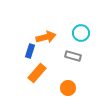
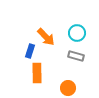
cyan circle: moved 4 px left
orange arrow: rotated 60 degrees clockwise
gray rectangle: moved 3 px right
orange rectangle: rotated 42 degrees counterclockwise
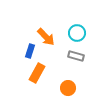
orange rectangle: rotated 30 degrees clockwise
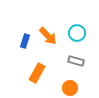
orange arrow: moved 2 px right, 1 px up
blue rectangle: moved 5 px left, 10 px up
gray rectangle: moved 5 px down
orange circle: moved 2 px right
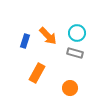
gray rectangle: moved 1 px left, 8 px up
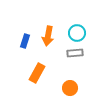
orange arrow: rotated 54 degrees clockwise
gray rectangle: rotated 21 degrees counterclockwise
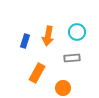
cyan circle: moved 1 px up
gray rectangle: moved 3 px left, 5 px down
orange circle: moved 7 px left
